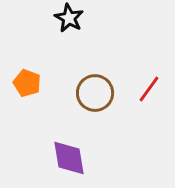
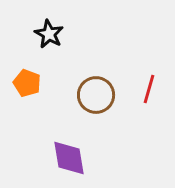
black star: moved 20 px left, 16 px down
red line: rotated 20 degrees counterclockwise
brown circle: moved 1 px right, 2 px down
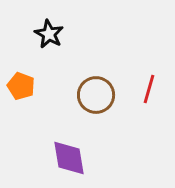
orange pentagon: moved 6 px left, 3 px down
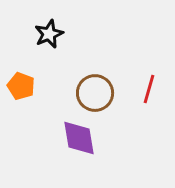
black star: rotated 20 degrees clockwise
brown circle: moved 1 px left, 2 px up
purple diamond: moved 10 px right, 20 px up
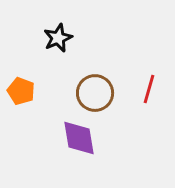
black star: moved 9 px right, 4 px down
orange pentagon: moved 5 px down
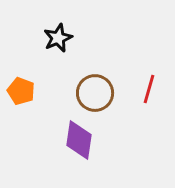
purple diamond: moved 2 px down; rotated 18 degrees clockwise
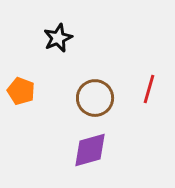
brown circle: moved 5 px down
purple diamond: moved 11 px right, 10 px down; rotated 66 degrees clockwise
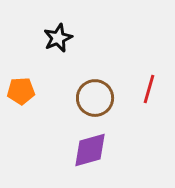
orange pentagon: rotated 24 degrees counterclockwise
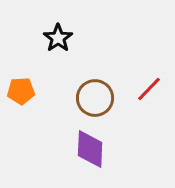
black star: rotated 12 degrees counterclockwise
red line: rotated 28 degrees clockwise
purple diamond: moved 1 px up; rotated 72 degrees counterclockwise
